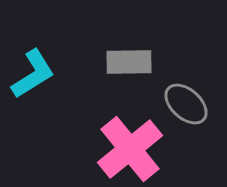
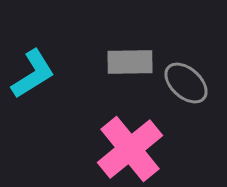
gray rectangle: moved 1 px right
gray ellipse: moved 21 px up
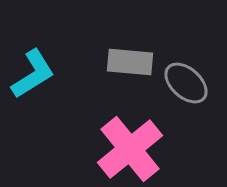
gray rectangle: rotated 6 degrees clockwise
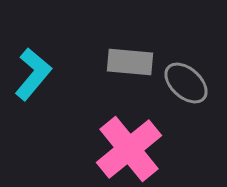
cyan L-shape: rotated 18 degrees counterclockwise
pink cross: moved 1 px left
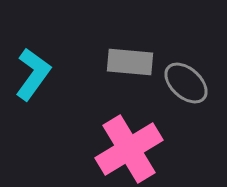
cyan L-shape: rotated 4 degrees counterclockwise
pink cross: rotated 8 degrees clockwise
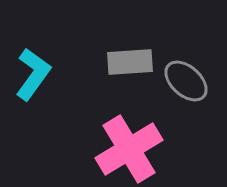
gray rectangle: rotated 9 degrees counterclockwise
gray ellipse: moved 2 px up
